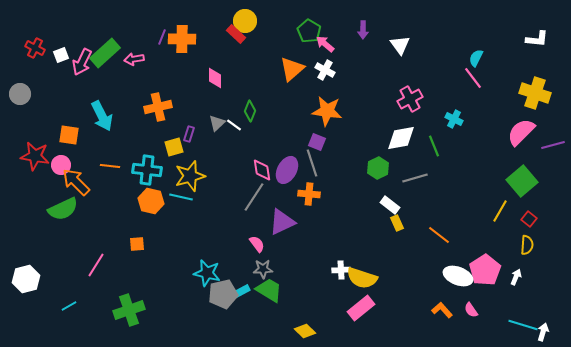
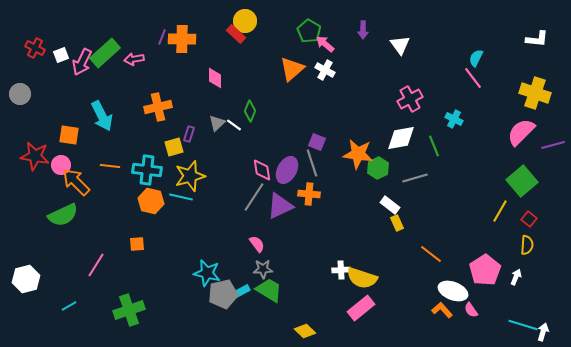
orange star at (327, 111): moved 31 px right, 43 px down
green semicircle at (63, 209): moved 6 px down
purple triangle at (282, 222): moved 2 px left, 16 px up
orange line at (439, 235): moved 8 px left, 19 px down
white ellipse at (458, 276): moved 5 px left, 15 px down
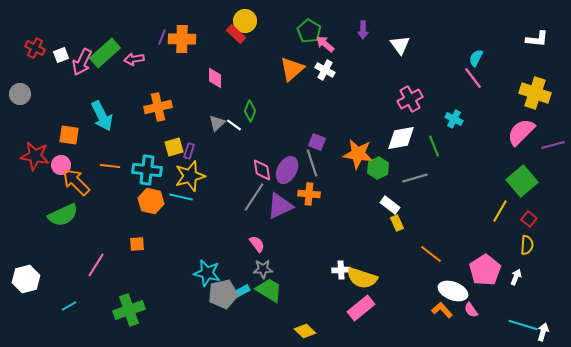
purple rectangle at (189, 134): moved 17 px down
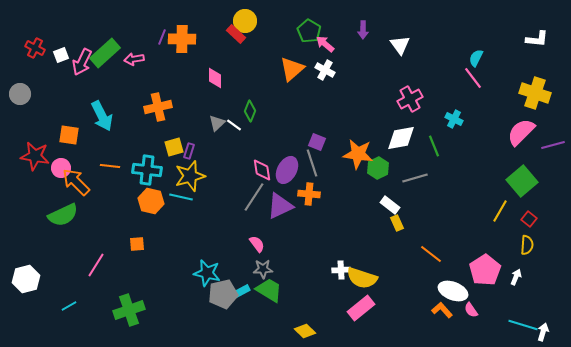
pink circle at (61, 165): moved 3 px down
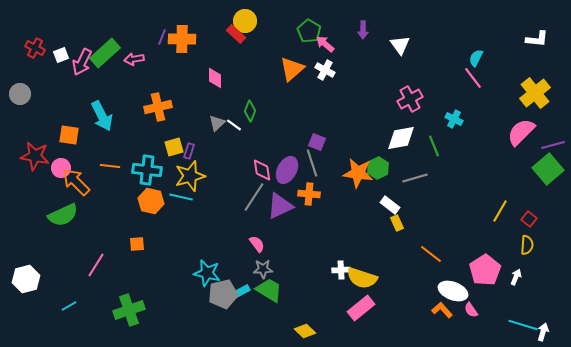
yellow cross at (535, 93): rotated 32 degrees clockwise
orange star at (358, 154): moved 19 px down
green square at (522, 181): moved 26 px right, 12 px up
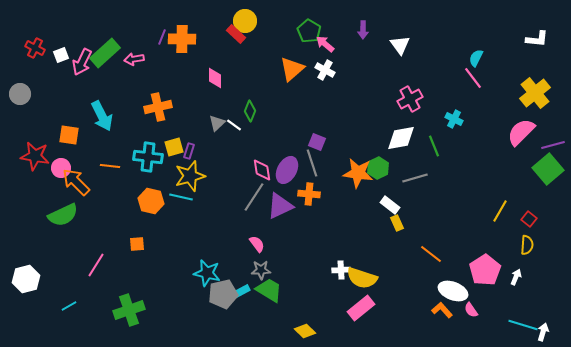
cyan cross at (147, 170): moved 1 px right, 13 px up
gray star at (263, 269): moved 2 px left, 1 px down
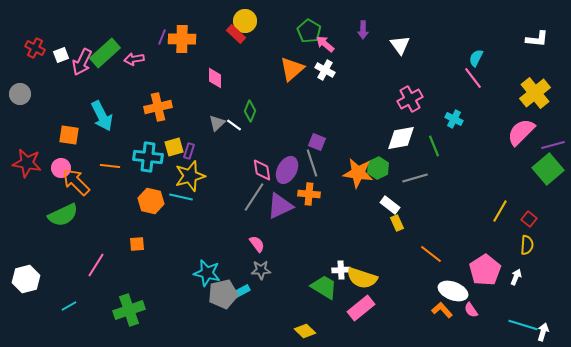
red star at (35, 156): moved 8 px left, 7 px down
green trapezoid at (269, 290): moved 55 px right, 3 px up
